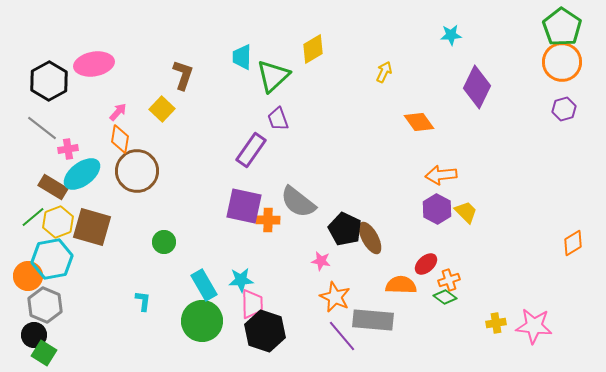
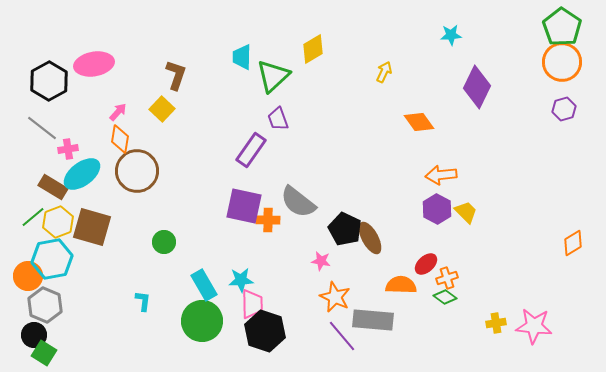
brown L-shape at (183, 75): moved 7 px left
orange cross at (449, 280): moved 2 px left, 2 px up
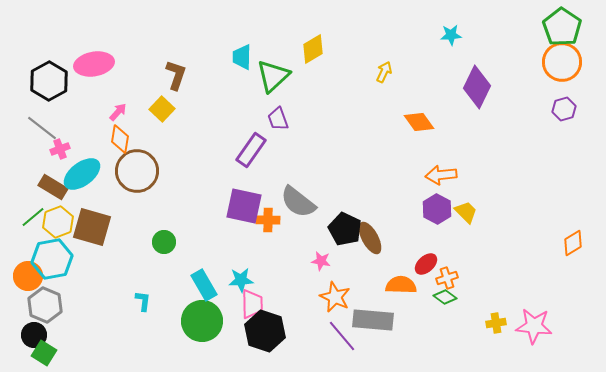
pink cross at (68, 149): moved 8 px left; rotated 12 degrees counterclockwise
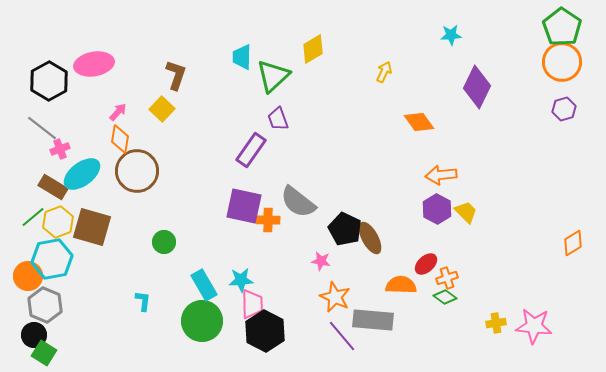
black hexagon at (265, 331): rotated 9 degrees clockwise
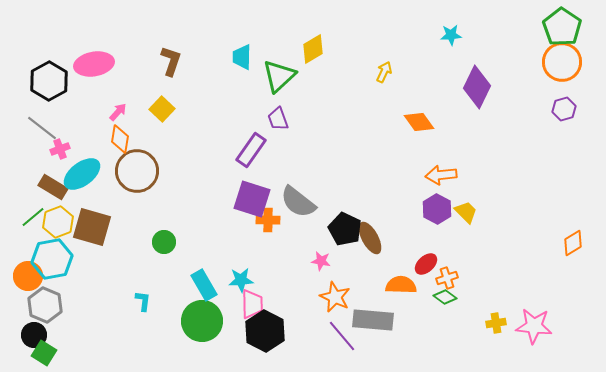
brown L-shape at (176, 75): moved 5 px left, 14 px up
green triangle at (273, 76): moved 6 px right
purple square at (244, 206): moved 8 px right, 7 px up; rotated 6 degrees clockwise
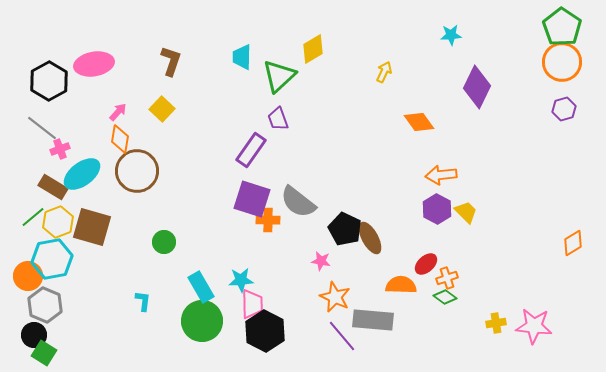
cyan rectangle at (204, 285): moved 3 px left, 2 px down
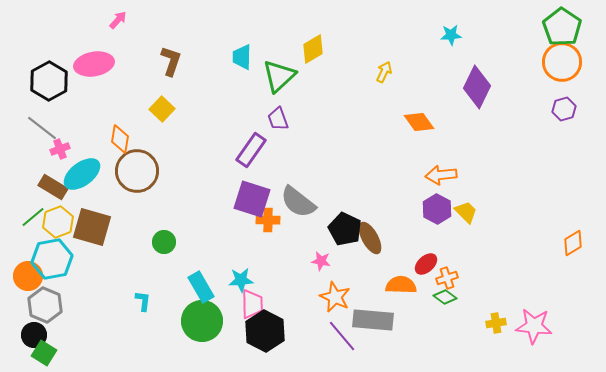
pink arrow at (118, 112): moved 92 px up
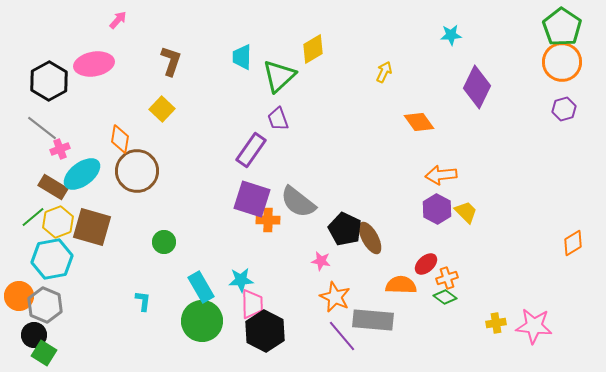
orange circle at (28, 276): moved 9 px left, 20 px down
